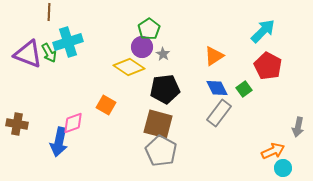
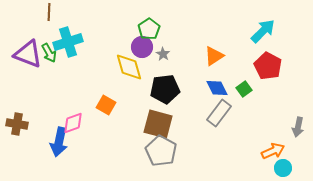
yellow diamond: rotated 40 degrees clockwise
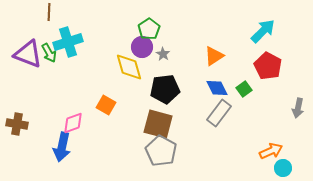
gray arrow: moved 19 px up
blue arrow: moved 3 px right, 5 px down
orange arrow: moved 2 px left
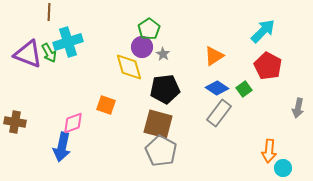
blue diamond: rotated 30 degrees counterclockwise
orange square: rotated 12 degrees counterclockwise
brown cross: moved 2 px left, 2 px up
orange arrow: moved 2 px left; rotated 120 degrees clockwise
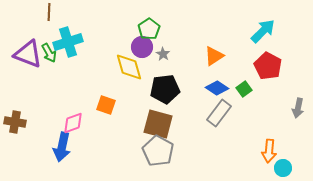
gray pentagon: moved 3 px left
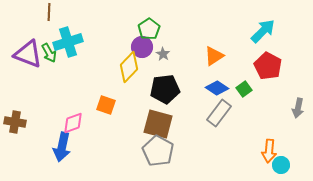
yellow diamond: rotated 60 degrees clockwise
cyan circle: moved 2 px left, 3 px up
